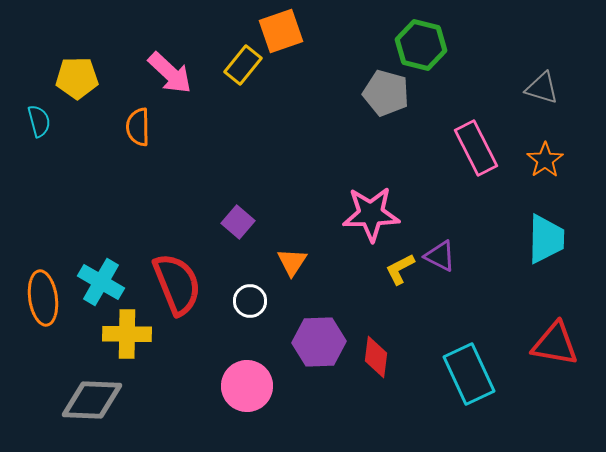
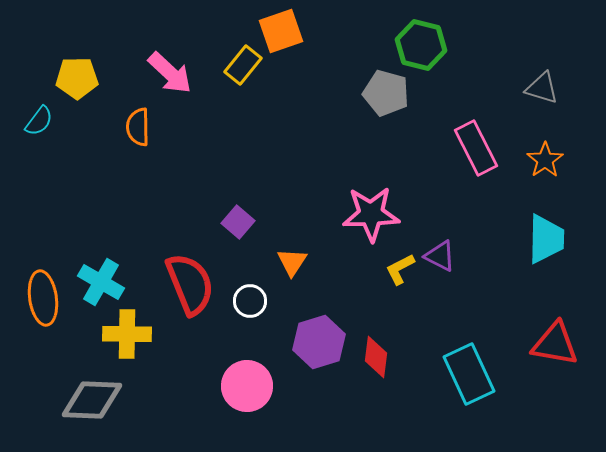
cyan semicircle: rotated 52 degrees clockwise
red semicircle: moved 13 px right
purple hexagon: rotated 15 degrees counterclockwise
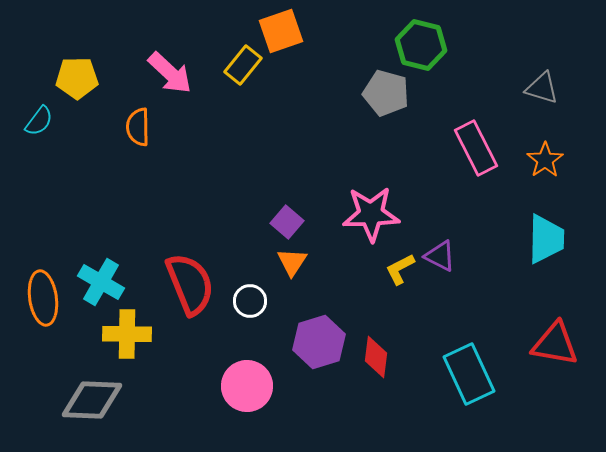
purple square: moved 49 px right
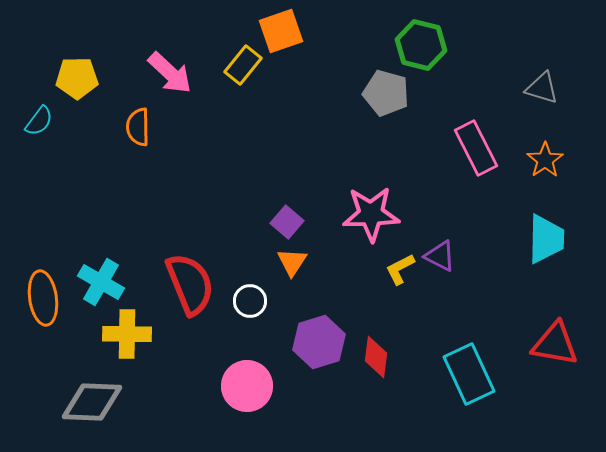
gray diamond: moved 2 px down
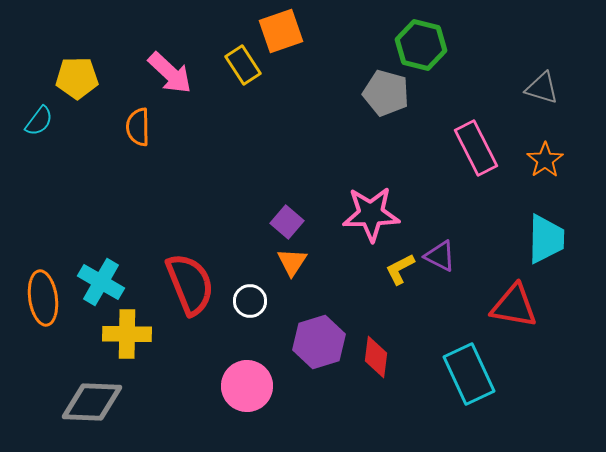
yellow rectangle: rotated 72 degrees counterclockwise
red triangle: moved 41 px left, 38 px up
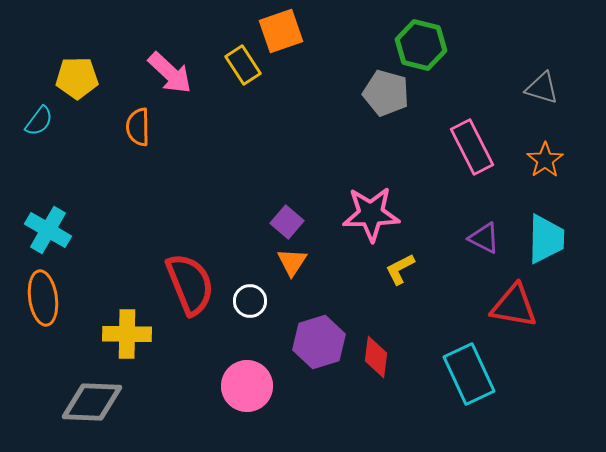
pink rectangle: moved 4 px left, 1 px up
purple triangle: moved 44 px right, 18 px up
cyan cross: moved 53 px left, 52 px up
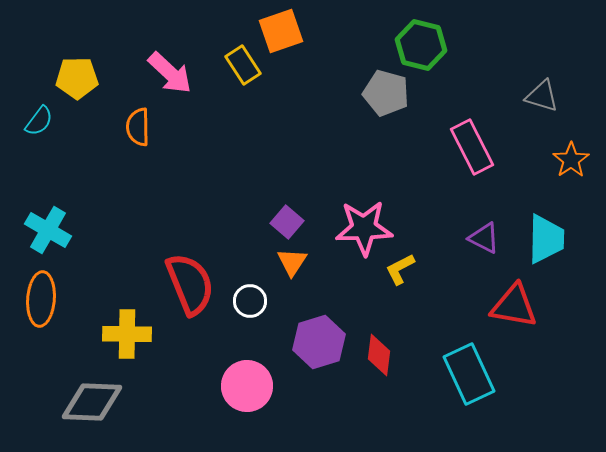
gray triangle: moved 8 px down
orange star: moved 26 px right
pink star: moved 7 px left, 14 px down
orange ellipse: moved 2 px left, 1 px down; rotated 12 degrees clockwise
red diamond: moved 3 px right, 2 px up
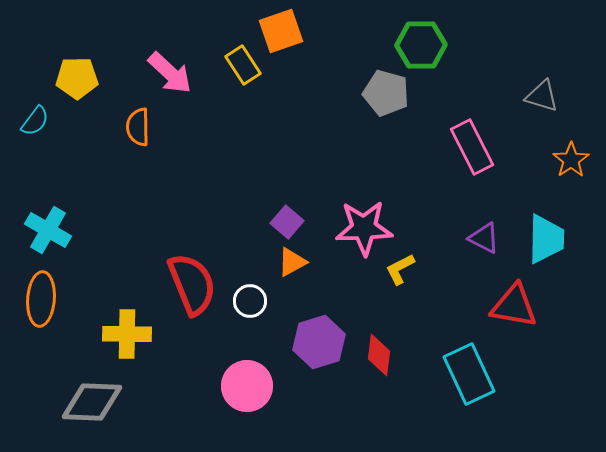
green hexagon: rotated 15 degrees counterclockwise
cyan semicircle: moved 4 px left
orange triangle: rotated 28 degrees clockwise
red semicircle: moved 2 px right
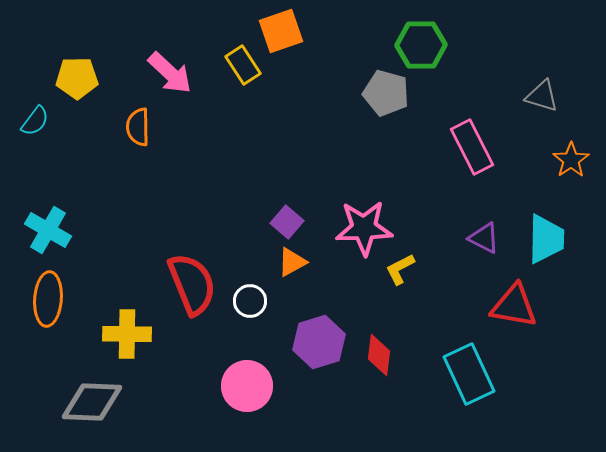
orange ellipse: moved 7 px right
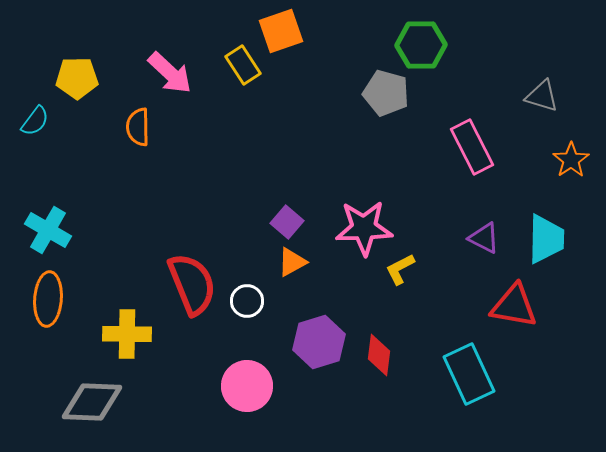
white circle: moved 3 px left
